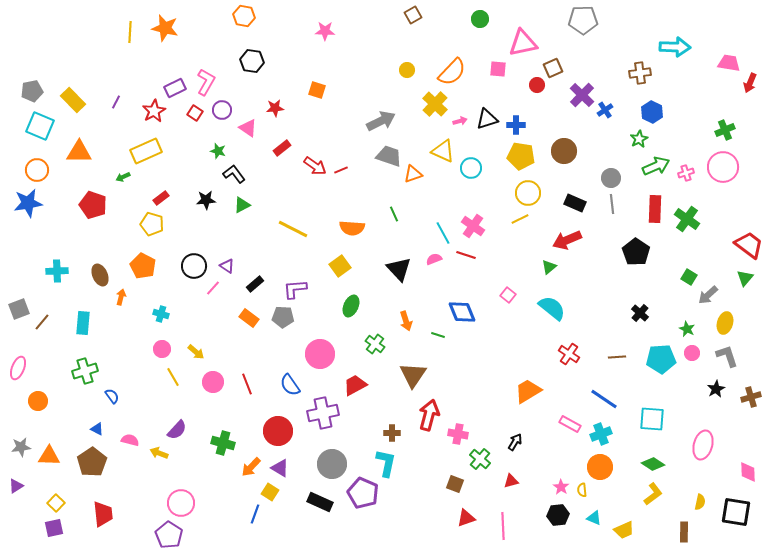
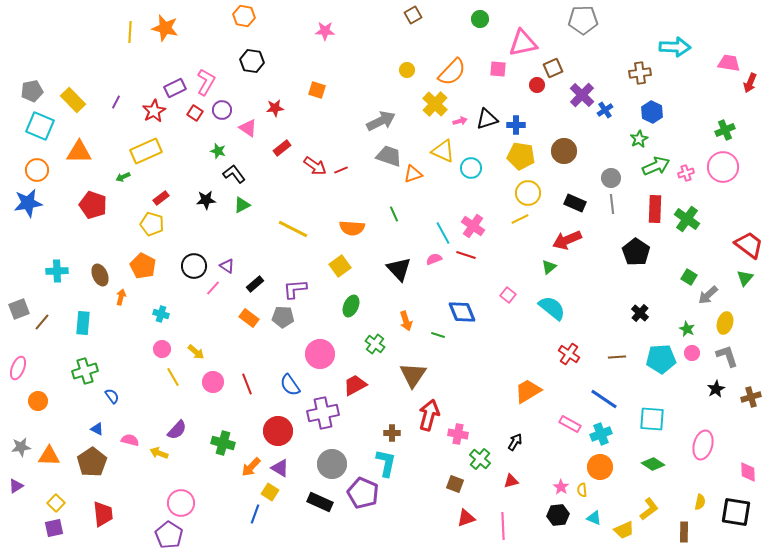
yellow L-shape at (653, 494): moved 4 px left, 15 px down
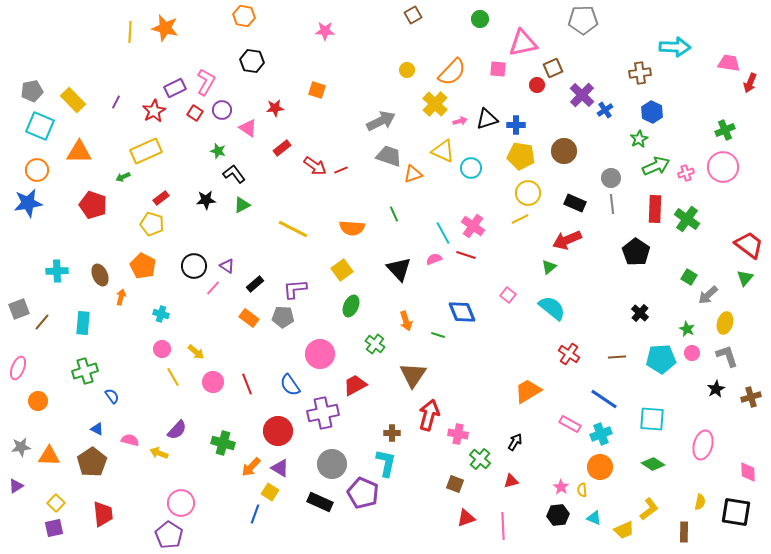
yellow square at (340, 266): moved 2 px right, 4 px down
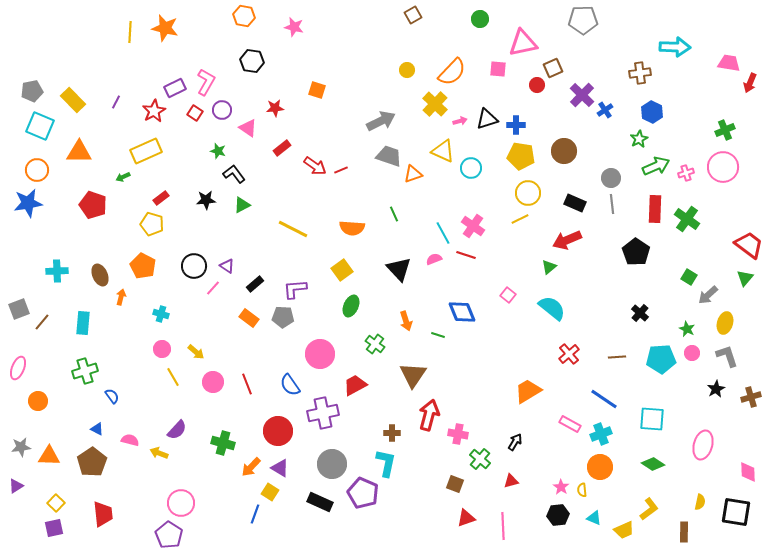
pink star at (325, 31): moved 31 px left, 4 px up; rotated 12 degrees clockwise
red cross at (569, 354): rotated 15 degrees clockwise
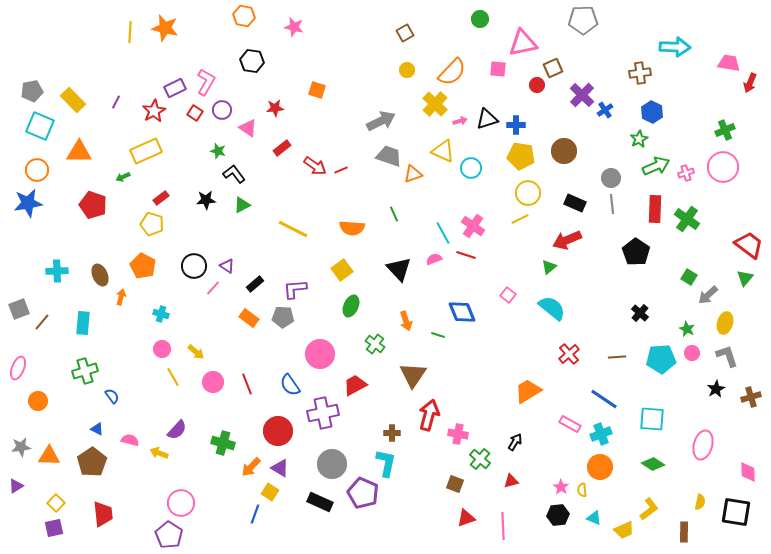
brown square at (413, 15): moved 8 px left, 18 px down
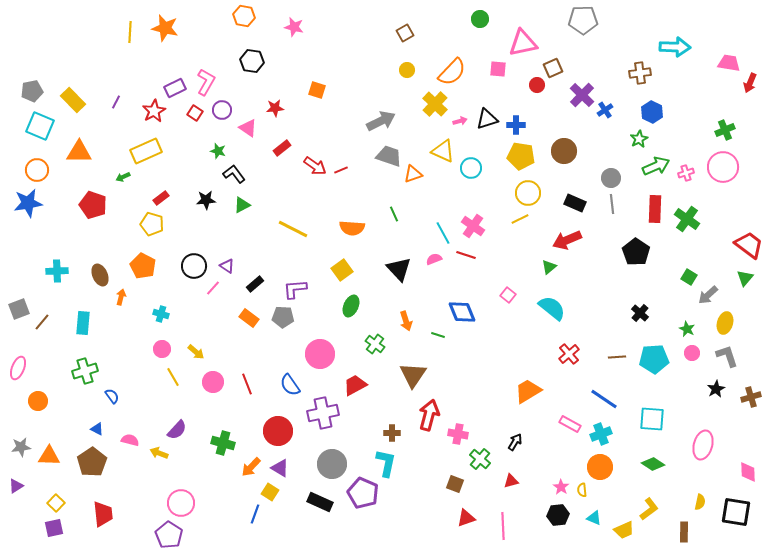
cyan pentagon at (661, 359): moved 7 px left
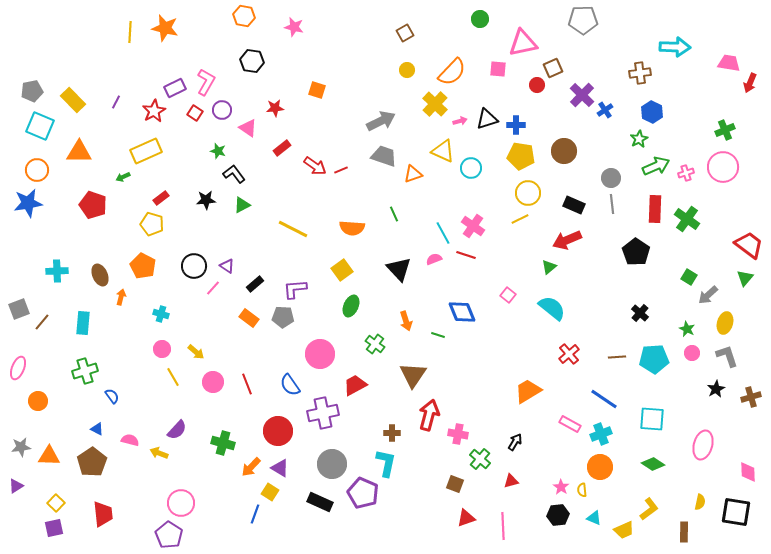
gray trapezoid at (389, 156): moved 5 px left
black rectangle at (575, 203): moved 1 px left, 2 px down
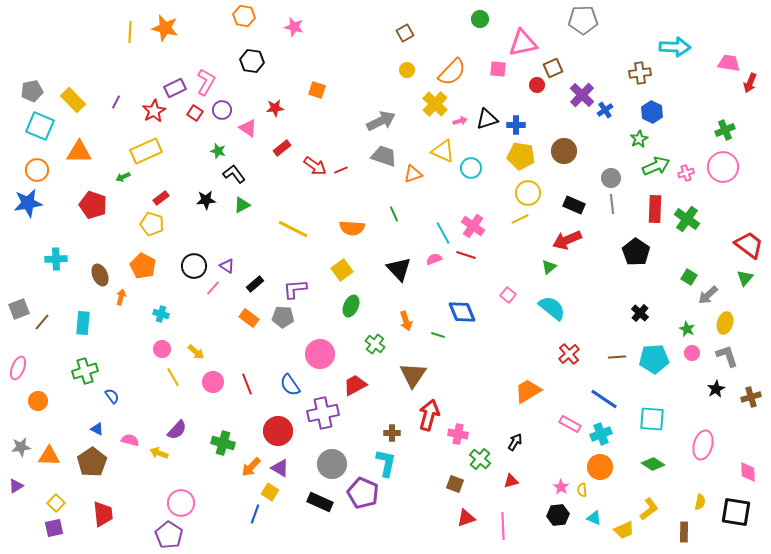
cyan cross at (57, 271): moved 1 px left, 12 px up
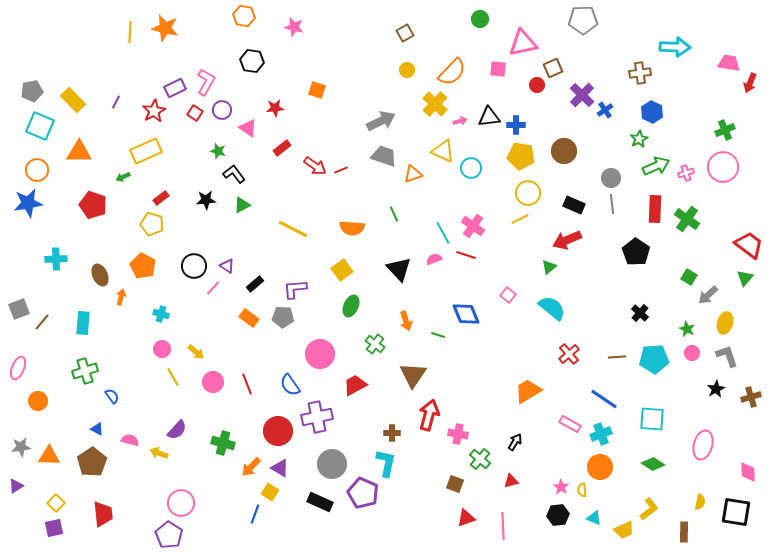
black triangle at (487, 119): moved 2 px right, 2 px up; rotated 10 degrees clockwise
blue diamond at (462, 312): moved 4 px right, 2 px down
purple cross at (323, 413): moved 6 px left, 4 px down
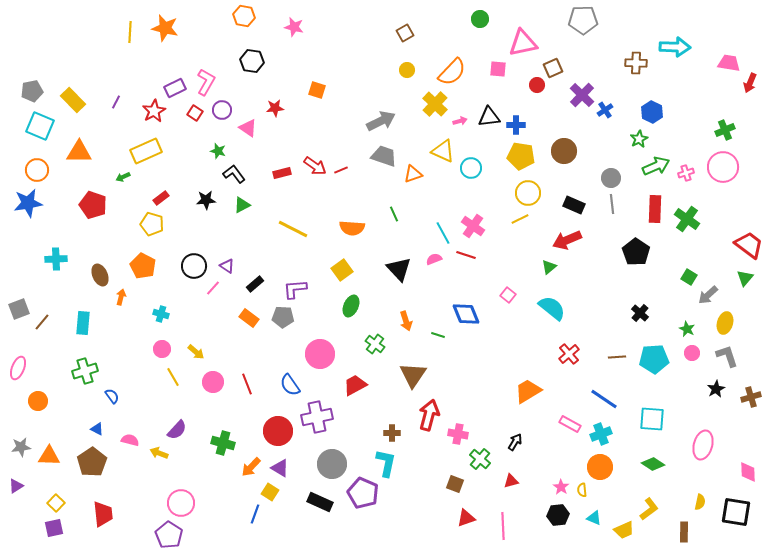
brown cross at (640, 73): moved 4 px left, 10 px up; rotated 10 degrees clockwise
red rectangle at (282, 148): moved 25 px down; rotated 24 degrees clockwise
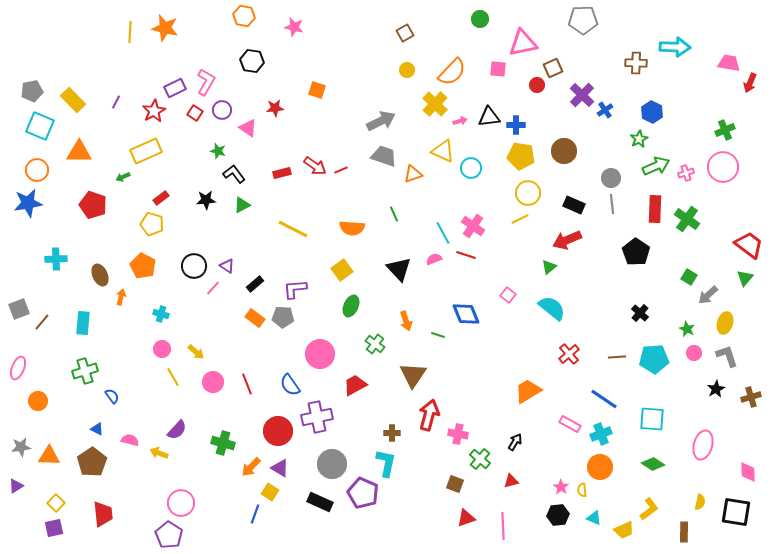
orange rectangle at (249, 318): moved 6 px right
pink circle at (692, 353): moved 2 px right
